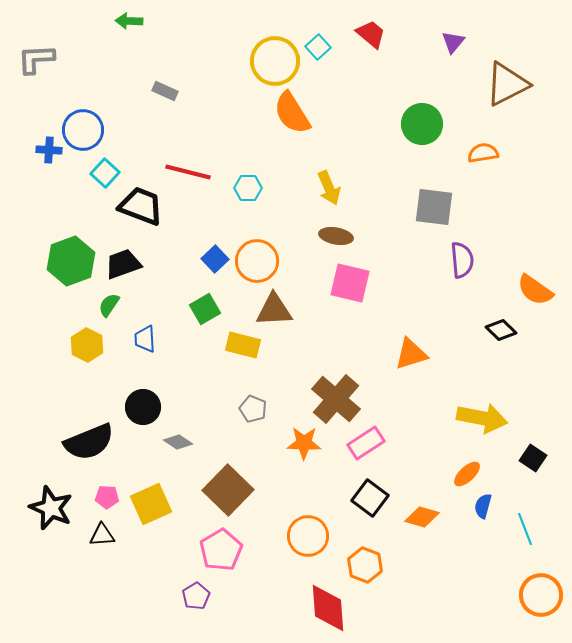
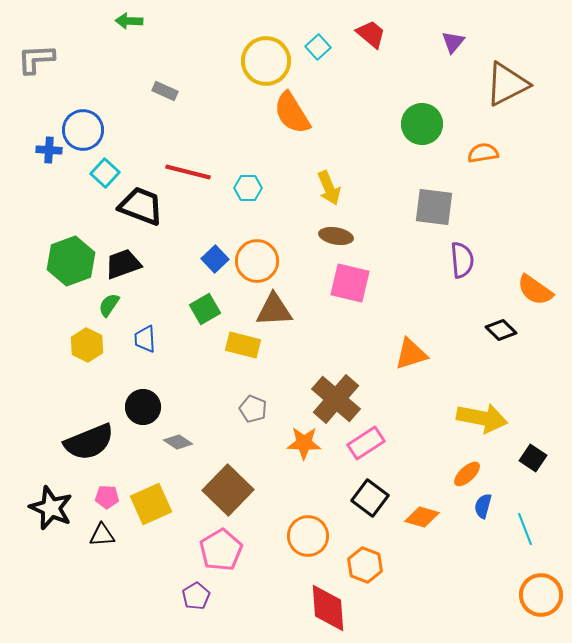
yellow circle at (275, 61): moved 9 px left
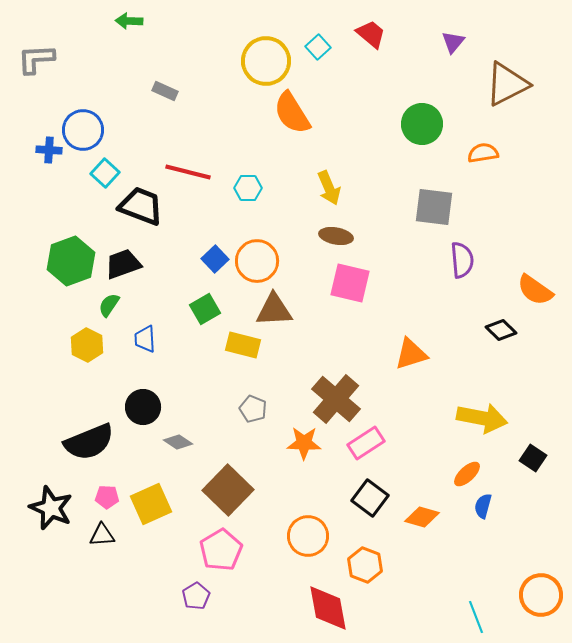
cyan line at (525, 529): moved 49 px left, 88 px down
red diamond at (328, 608): rotated 6 degrees counterclockwise
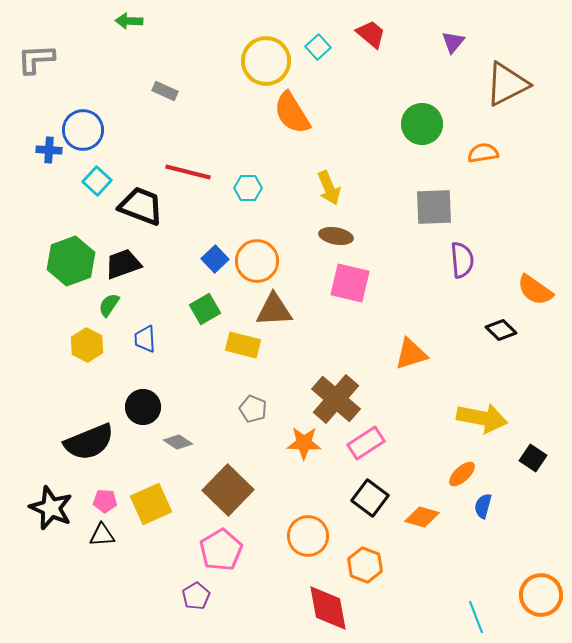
cyan square at (105, 173): moved 8 px left, 8 px down
gray square at (434, 207): rotated 9 degrees counterclockwise
orange ellipse at (467, 474): moved 5 px left
pink pentagon at (107, 497): moved 2 px left, 4 px down
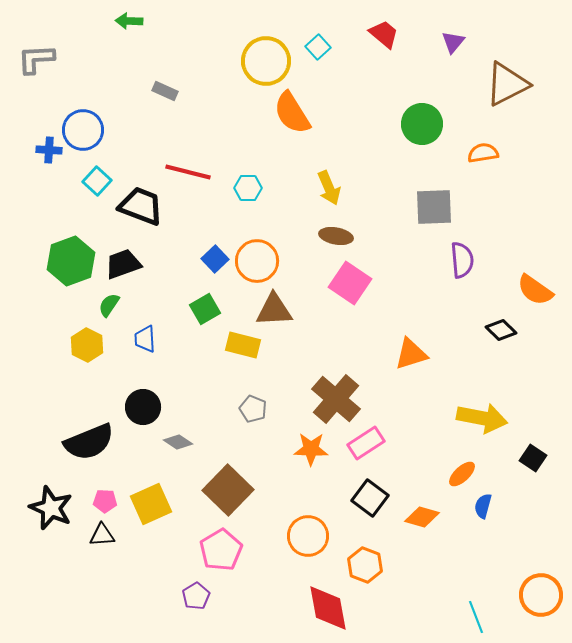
red trapezoid at (371, 34): moved 13 px right
pink square at (350, 283): rotated 21 degrees clockwise
orange star at (304, 443): moved 7 px right, 6 px down
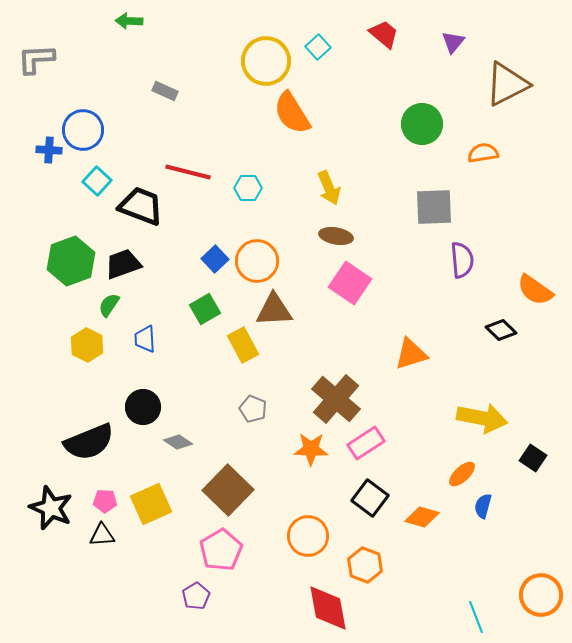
yellow rectangle at (243, 345): rotated 48 degrees clockwise
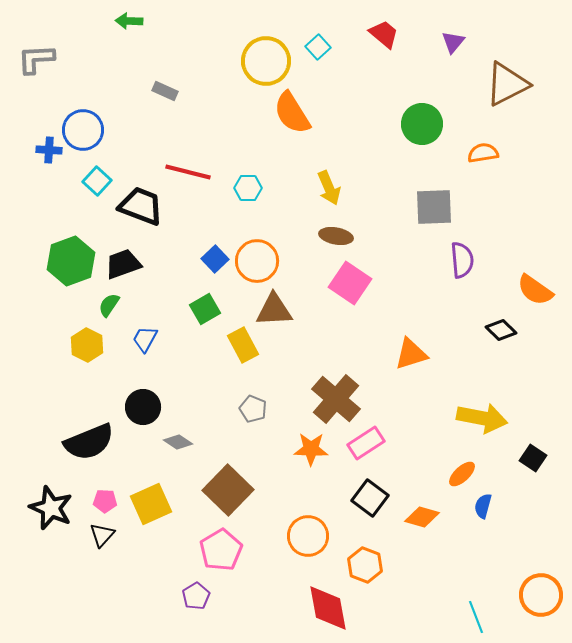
blue trapezoid at (145, 339): rotated 32 degrees clockwise
black triangle at (102, 535): rotated 44 degrees counterclockwise
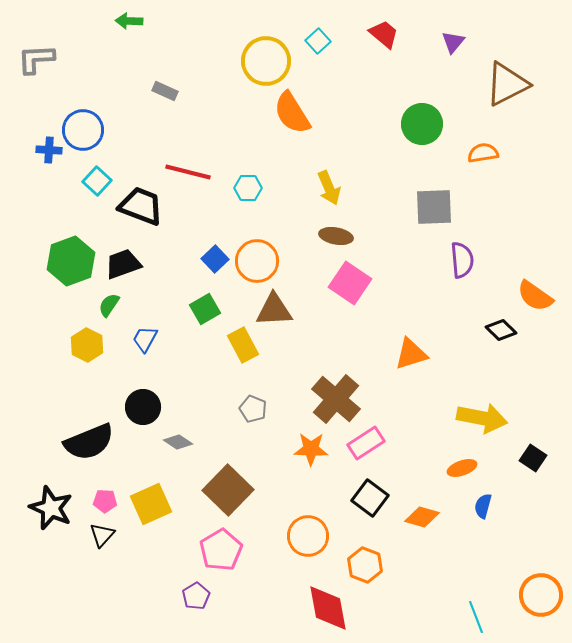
cyan square at (318, 47): moved 6 px up
orange semicircle at (535, 290): moved 6 px down
orange ellipse at (462, 474): moved 6 px up; rotated 24 degrees clockwise
